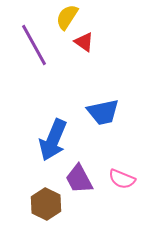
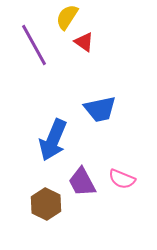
blue trapezoid: moved 3 px left, 3 px up
purple trapezoid: moved 3 px right, 3 px down
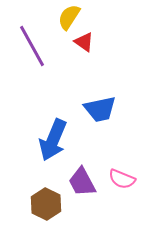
yellow semicircle: moved 2 px right
purple line: moved 2 px left, 1 px down
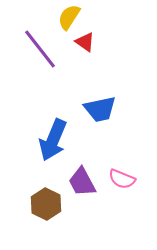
red triangle: moved 1 px right
purple line: moved 8 px right, 3 px down; rotated 9 degrees counterclockwise
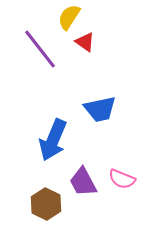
purple trapezoid: moved 1 px right
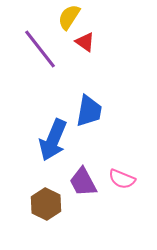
blue trapezoid: moved 11 px left, 2 px down; rotated 68 degrees counterclockwise
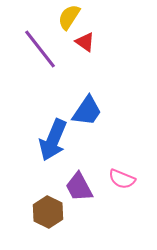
blue trapezoid: moved 2 px left; rotated 24 degrees clockwise
purple trapezoid: moved 4 px left, 5 px down
brown hexagon: moved 2 px right, 8 px down
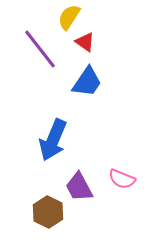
blue trapezoid: moved 29 px up
